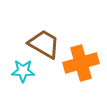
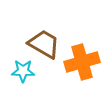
orange cross: moved 1 px right, 1 px up
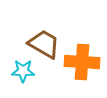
orange cross: rotated 20 degrees clockwise
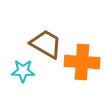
brown trapezoid: moved 2 px right
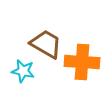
cyan star: rotated 10 degrees clockwise
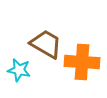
cyan star: moved 4 px left, 1 px up
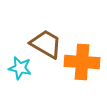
cyan star: moved 1 px right, 2 px up
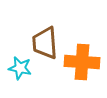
brown trapezoid: moved 1 px left, 1 px up; rotated 124 degrees counterclockwise
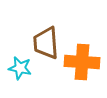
brown trapezoid: moved 1 px right
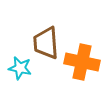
orange cross: rotated 8 degrees clockwise
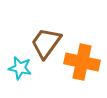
brown trapezoid: rotated 40 degrees clockwise
